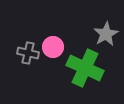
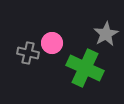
pink circle: moved 1 px left, 4 px up
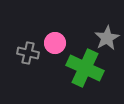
gray star: moved 1 px right, 4 px down
pink circle: moved 3 px right
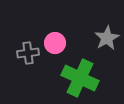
gray cross: rotated 20 degrees counterclockwise
green cross: moved 5 px left, 10 px down
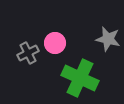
gray star: moved 1 px right, 1 px down; rotated 30 degrees counterclockwise
gray cross: rotated 20 degrees counterclockwise
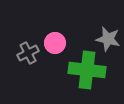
green cross: moved 7 px right, 8 px up; rotated 18 degrees counterclockwise
